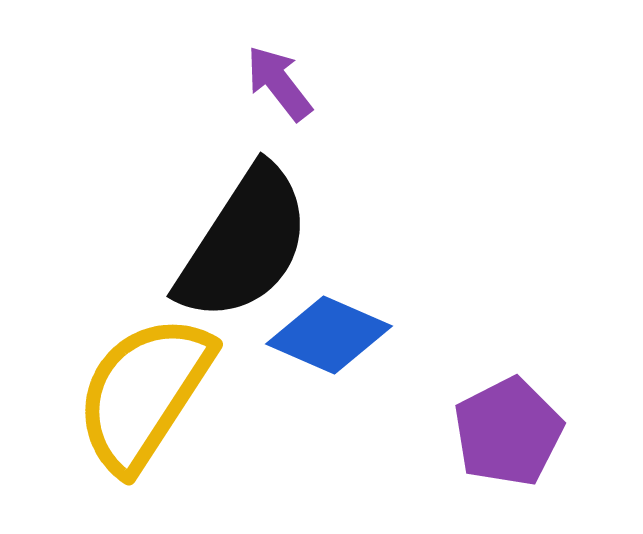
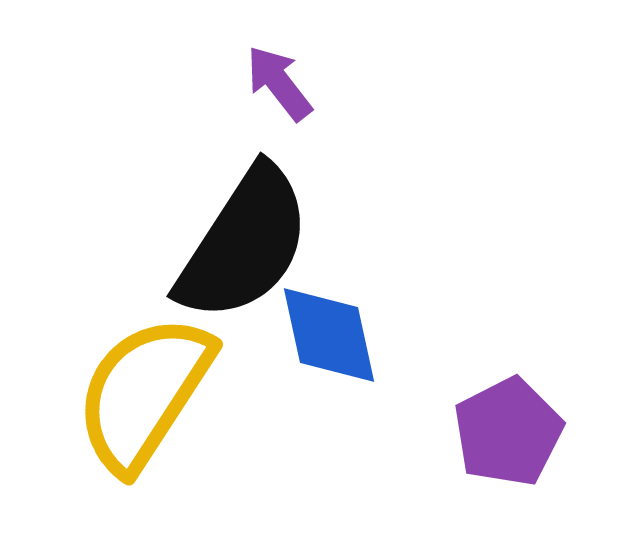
blue diamond: rotated 54 degrees clockwise
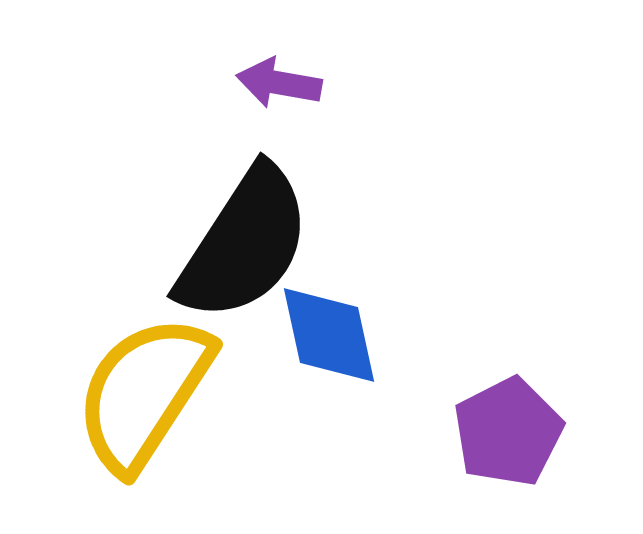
purple arrow: rotated 42 degrees counterclockwise
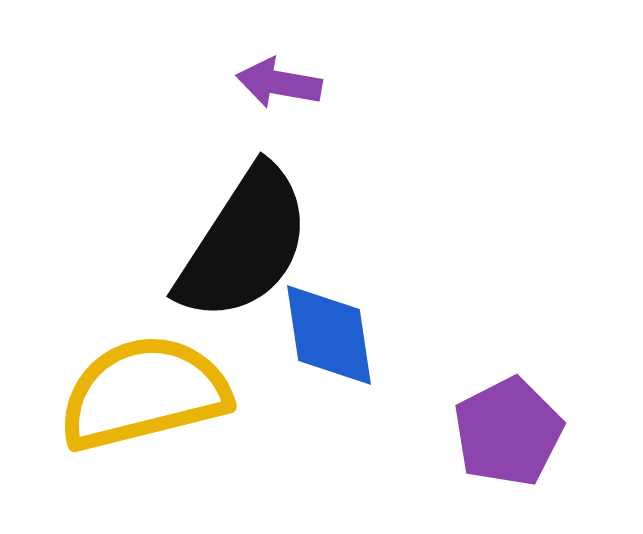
blue diamond: rotated 4 degrees clockwise
yellow semicircle: rotated 43 degrees clockwise
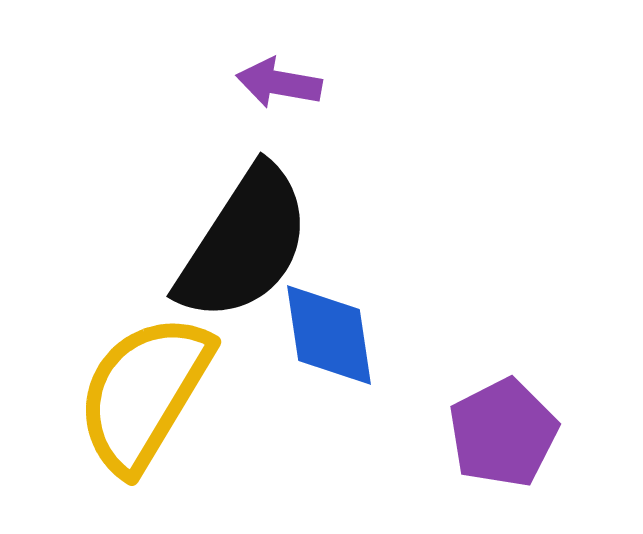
yellow semicircle: rotated 45 degrees counterclockwise
purple pentagon: moved 5 px left, 1 px down
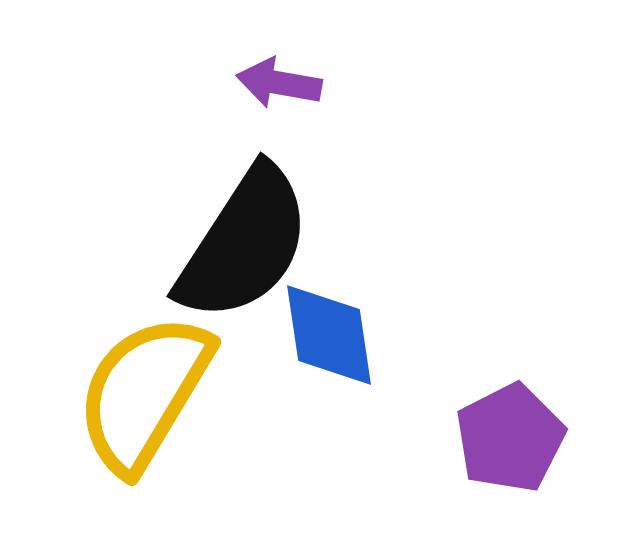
purple pentagon: moved 7 px right, 5 px down
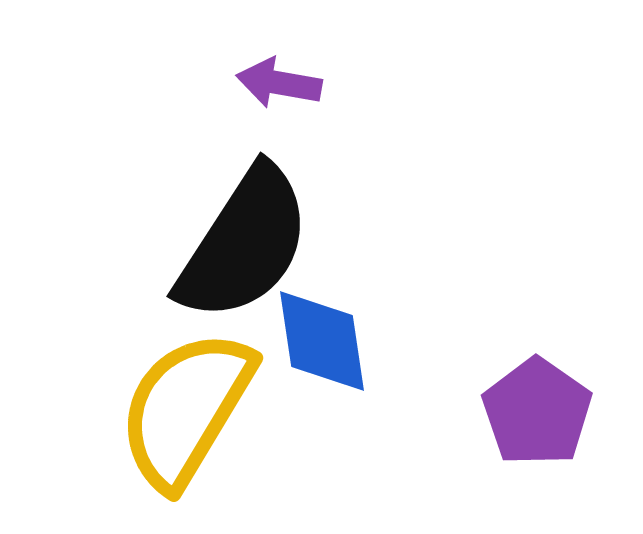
blue diamond: moved 7 px left, 6 px down
yellow semicircle: moved 42 px right, 16 px down
purple pentagon: moved 27 px right, 26 px up; rotated 10 degrees counterclockwise
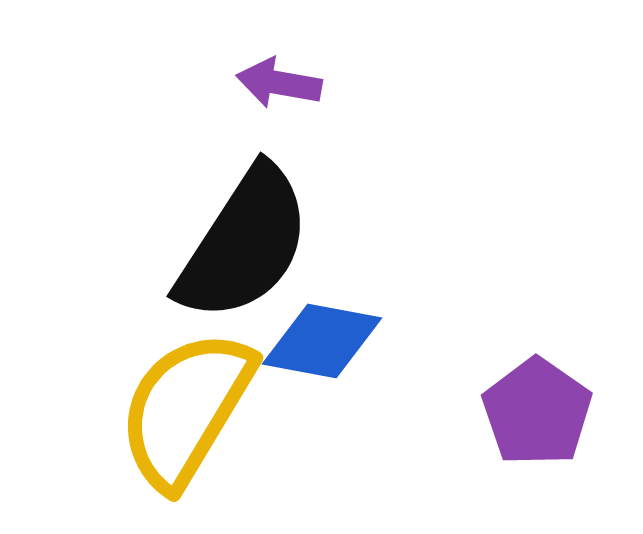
blue diamond: rotated 71 degrees counterclockwise
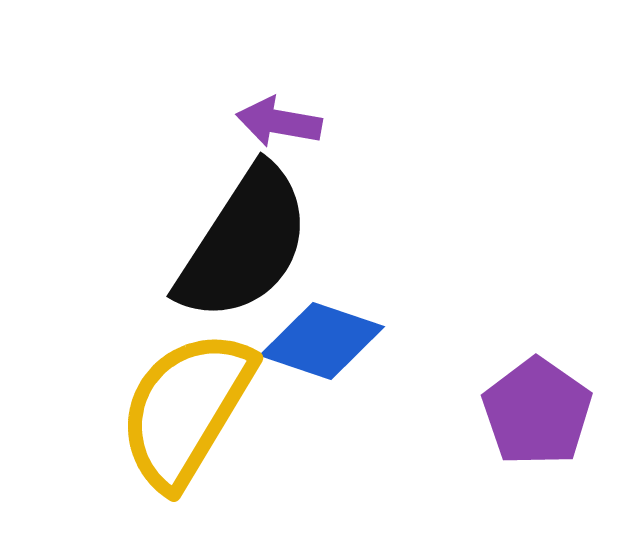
purple arrow: moved 39 px down
blue diamond: rotated 8 degrees clockwise
